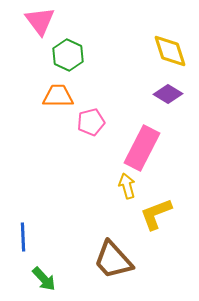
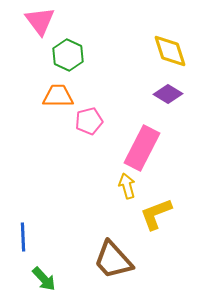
pink pentagon: moved 2 px left, 1 px up
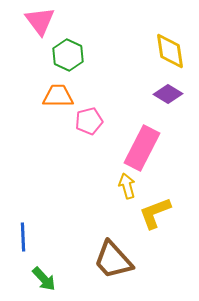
yellow diamond: rotated 9 degrees clockwise
yellow L-shape: moved 1 px left, 1 px up
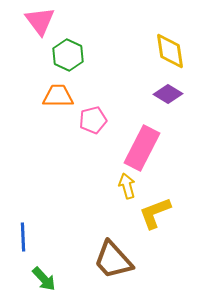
pink pentagon: moved 4 px right, 1 px up
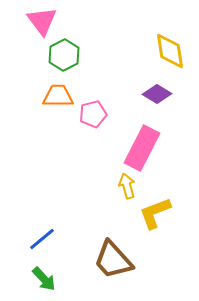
pink triangle: moved 2 px right
green hexagon: moved 4 px left; rotated 8 degrees clockwise
purple diamond: moved 11 px left
pink pentagon: moved 6 px up
blue line: moved 19 px right, 2 px down; rotated 52 degrees clockwise
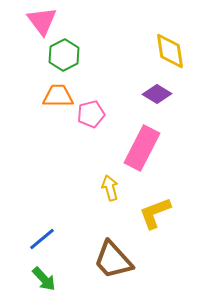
pink pentagon: moved 2 px left
yellow arrow: moved 17 px left, 2 px down
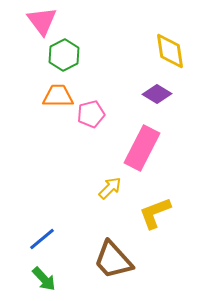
yellow arrow: rotated 60 degrees clockwise
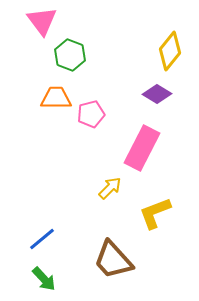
yellow diamond: rotated 48 degrees clockwise
green hexagon: moved 6 px right; rotated 12 degrees counterclockwise
orange trapezoid: moved 2 px left, 2 px down
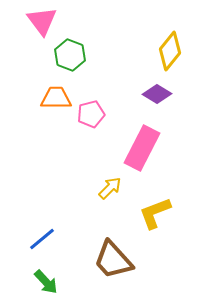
green arrow: moved 2 px right, 3 px down
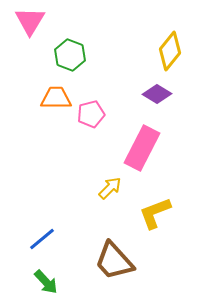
pink triangle: moved 12 px left; rotated 8 degrees clockwise
brown trapezoid: moved 1 px right, 1 px down
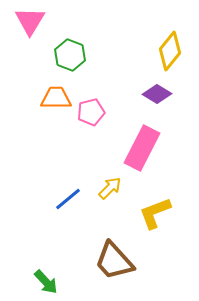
pink pentagon: moved 2 px up
blue line: moved 26 px right, 40 px up
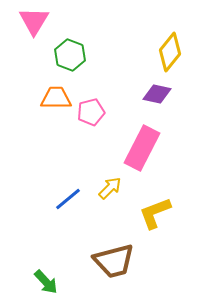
pink triangle: moved 4 px right
yellow diamond: moved 1 px down
purple diamond: rotated 20 degrees counterclockwise
brown trapezoid: rotated 63 degrees counterclockwise
